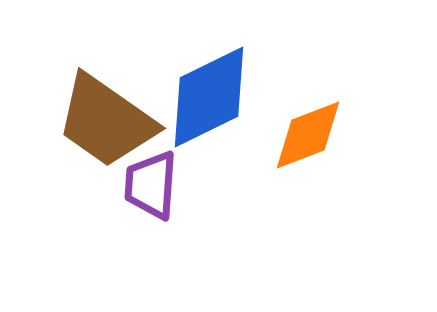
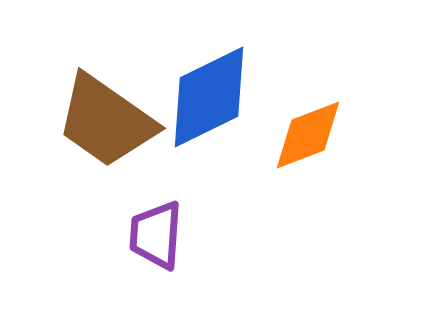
purple trapezoid: moved 5 px right, 50 px down
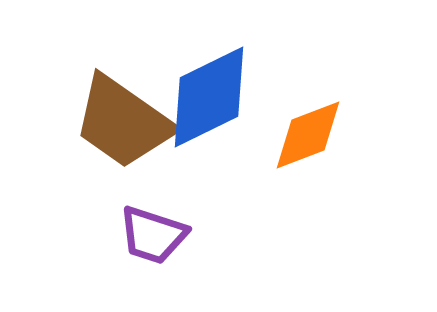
brown trapezoid: moved 17 px right, 1 px down
purple trapezoid: moved 3 px left; rotated 76 degrees counterclockwise
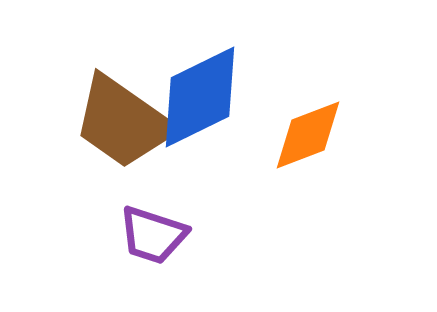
blue diamond: moved 9 px left
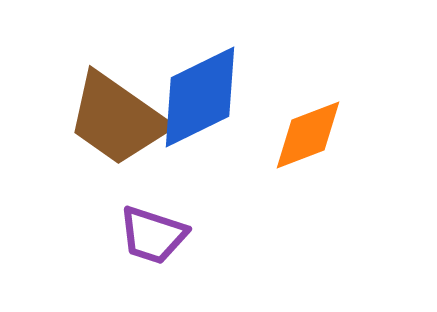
brown trapezoid: moved 6 px left, 3 px up
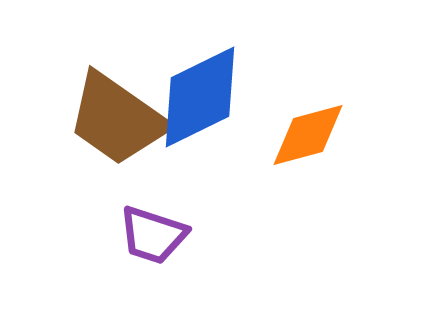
orange diamond: rotated 6 degrees clockwise
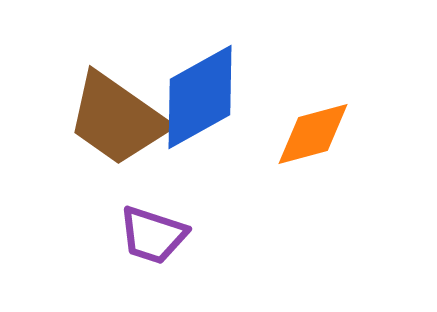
blue diamond: rotated 3 degrees counterclockwise
orange diamond: moved 5 px right, 1 px up
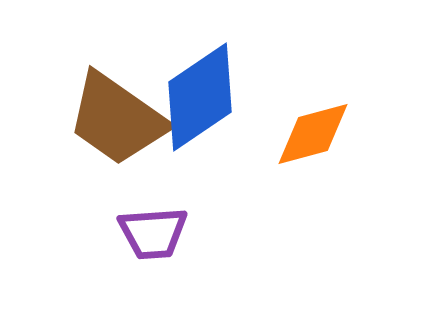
blue diamond: rotated 5 degrees counterclockwise
purple trapezoid: moved 2 px up; rotated 22 degrees counterclockwise
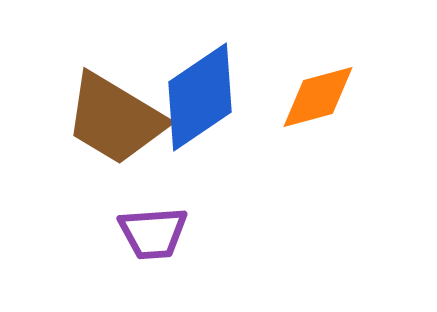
brown trapezoid: moved 2 px left; rotated 4 degrees counterclockwise
orange diamond: moved 5 px right, 37 px up
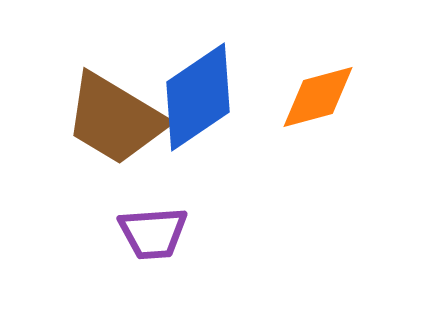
blue diamond: moved 2 px left
